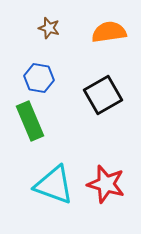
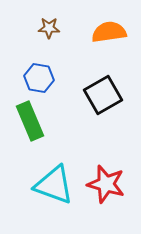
brown star: rotated 15 degrees counterclockwise
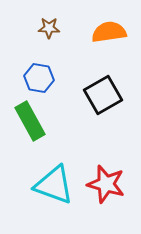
green rectangle: rotated 6 degrees counterclockwise
